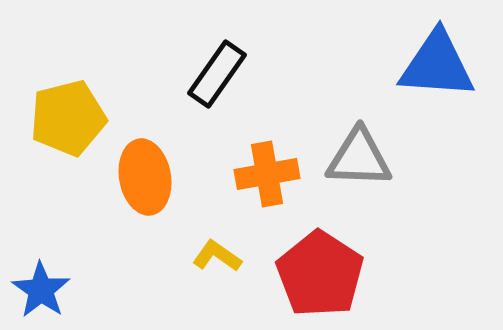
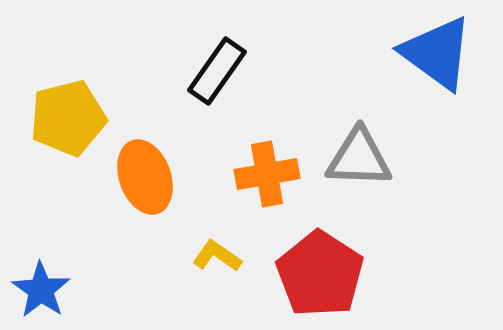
blue triangle: moved 12 px up; rotated 32 degrees clockwise
black rectangle: moved 3 px up
orange ellipse: rotated 10 degrees counterclockwise
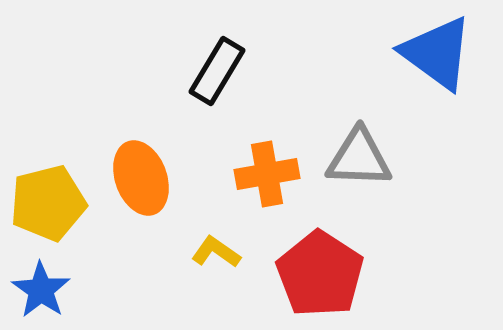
black rectangle: rotated 4 degrees counterclockwise
yellow pentagon: moved 20 px left, 85 px down
orange ellipse: moved 4 px left, 1 px down
yellow L-shape: moved 1 px left, 4 px up
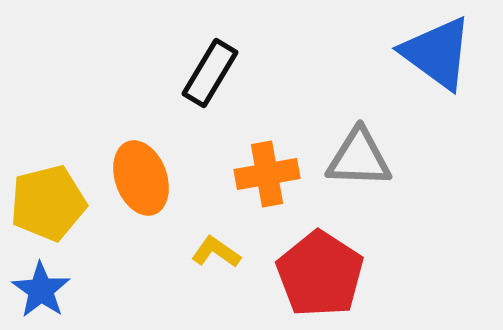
black rectangle: moved 7 px left, 2 px down
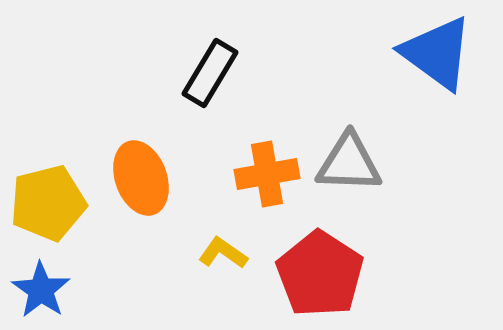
gray triangle: moved 10 px left, 5 px down
yellow L-shape: moved 7 px right, 1 px down
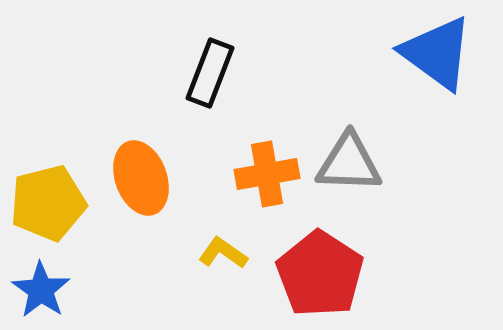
black rectangle: rotated 10 degrees counterclockwise
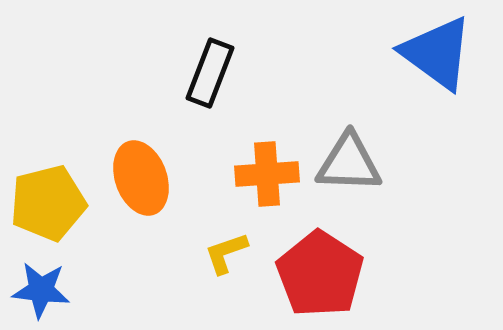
orange cross: rotated 6 degrees clockwise
yellow L-shape: moved 3 px right; rotated 54 degrees counterclockwise
blue star: rotated 28 degrees counterclockwise
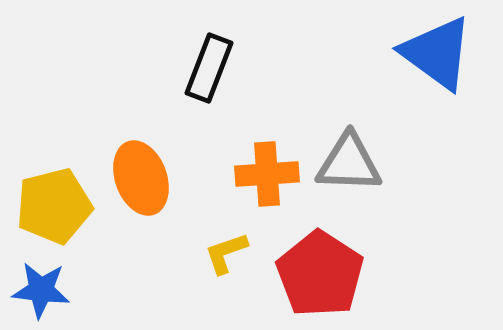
black rectangle: moved 1 px left, 5 px up
yellow pentagon: moved 6 px right, 3 px down
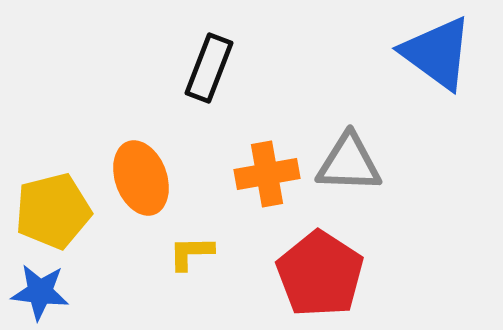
orange cross: rotated 6 degrees counterclockwise
yellow pentagon: moved 1 px left, 5 px down
yellow L-shape: moved 35 px left; rotated 18 degrees clockwise
blue star: moved 1 px left, 2 px down
